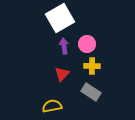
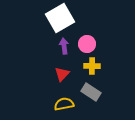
yellow semicircle: moved 12 px right, 2 px up
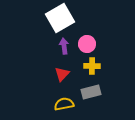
gray rectangle: rotated 48 degrees counterclockwise
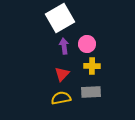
gray rectangle: rotated 12 degrees clockwise
yellow semicircle: moved 3 px left, 6 px up
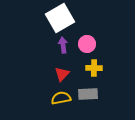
purple arrow: moved 1 px left, 1 px up
yellow cross: moved 2 px right, 2 px down
gray rectangle: moved 3 px left, 2 px down
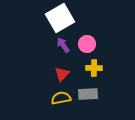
purple arrow: rotated 28 degrees counterclockwise
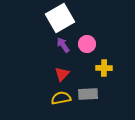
yellow cross: moved 10 px right
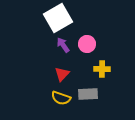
white square: moved 2 px left
yellow cross: moved 2 px left, 1 px down
yellow semicircle: rotated 150 degrees counterclockwise
